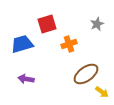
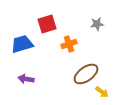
gray star: rotated 16 degrees clockwise
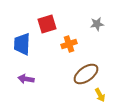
blue trapezoid: rotated 70 degrees counterclockwise
yellow arrow: moved 2 px left, 3 px down; rotated 24 degrees clockwise
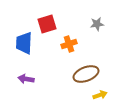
blue trapezoid: moved 2 px right, 1 px up
brown ellipse: rotated 15 degrees clockwise
yellow arrow: rotated 80 degrees counterclockwise
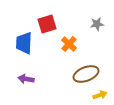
orange cross: rotated 28 degrees counterclockwise
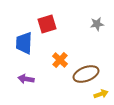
orange cross: moved 9 px left, 16 px down
yellow arrow: moved 1 px right, 1 px up
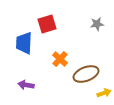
orange cross: moved 1 px up
purple arrow: moved 6 px down
yellow arrow: moved 3 px right, 1 px up
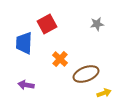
red square: rotated 12 degrees counterclockwise
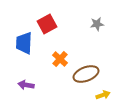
yellow arrow: moved 1 px left, 2 px down
